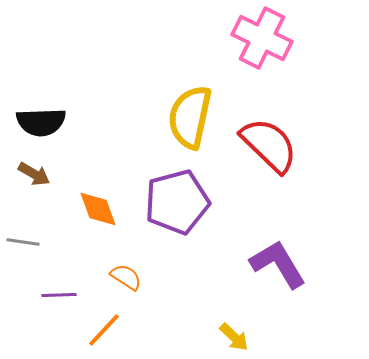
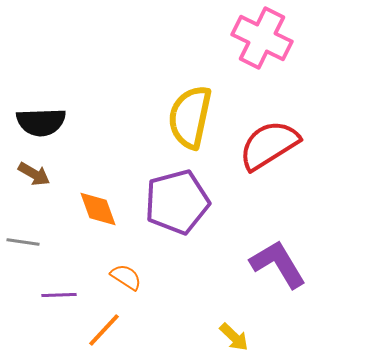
red semicircle: rotated 76 degrees counterclockwise
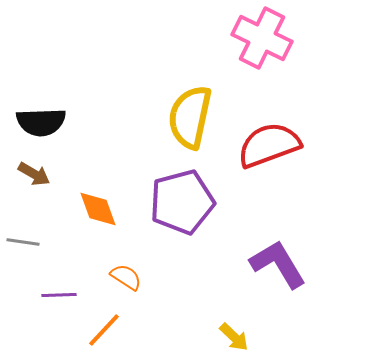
red semicircle: rotated 12 degrees clockwise
purple pentagon: moved 5 px right
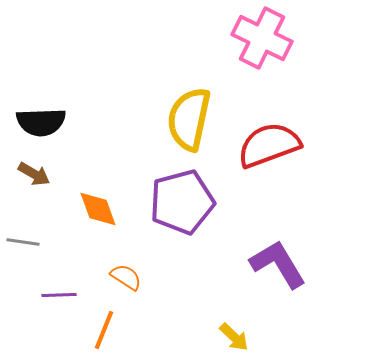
yellow semicircle: moved 1 px left, 2 px down
orange line: rotated 21 degrees counterclockwise
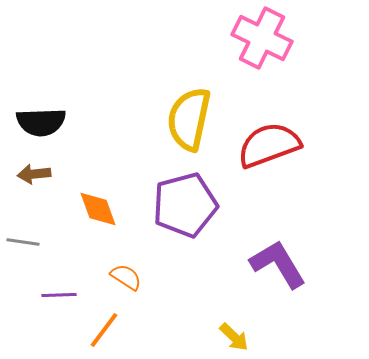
brown arrow: rotated 144 degrees clockwise
purple pentagon: moved 3 px right, 3 px down
orange line: rotated 15 degrees clockwise
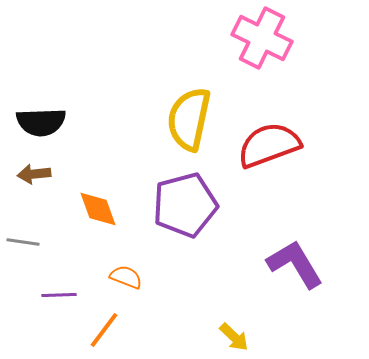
purple L-shape: moved 17 px right
orange semicircle: rotated 12 degrees counterclockwise
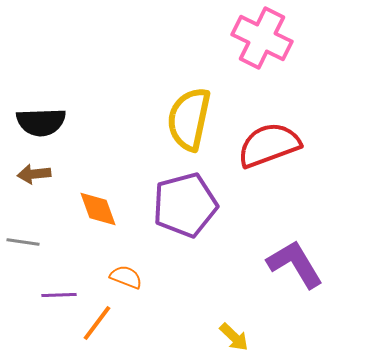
orange line: moved 7 px left, 7 px up
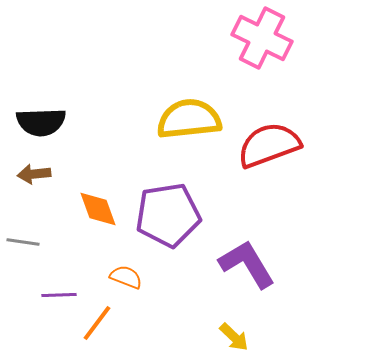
yellow semicircle: rotated 72 degrees clockwise
purple pentagon: moved 17 px left, 10 px down; rotated 6 degrees clockwise
purple L-shape: moved 48 px left
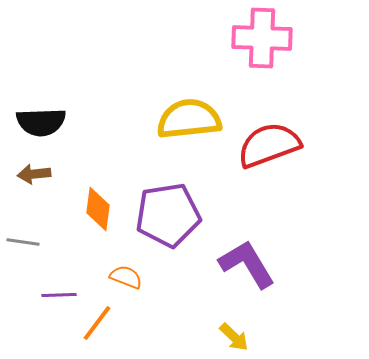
pink cross: rotated 24 degrees counterclockwise
orange diamond: rotated 27 degrees clockwise
